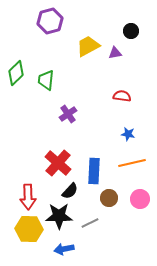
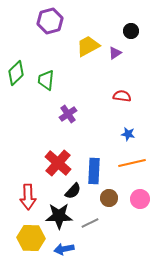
purple triangle: rotated 24 degrees counterclockwise
black semicircle: moved 3 px right
yellow hexagon: moved 2 px right, 9 px down
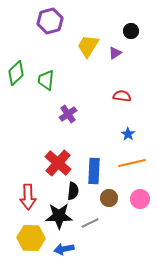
yellow trapezoid: rotated 30 degrees counterclockwise
blue star: rotated 24 degrees clockwise
black semicircle: rotated 36 degrees counterclockwise
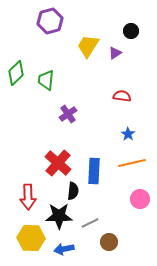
brown circle: moved 44 px down
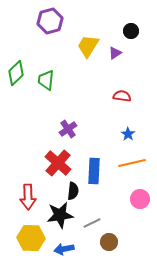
purple cross: moved 15 px down
black star: moved 1 px right, 1 px up; rotated 8 degrees counterclockwise
gray line: moved 2 px right
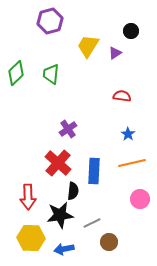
green trapezoid: moved 5 px right, 6 px up
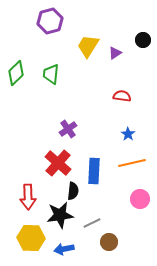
black circle: moved 12 px right, 9 px down
